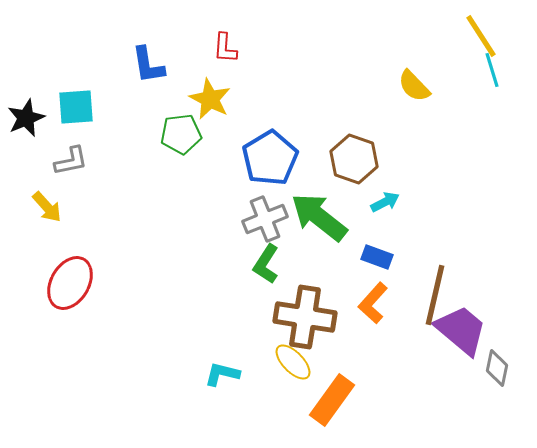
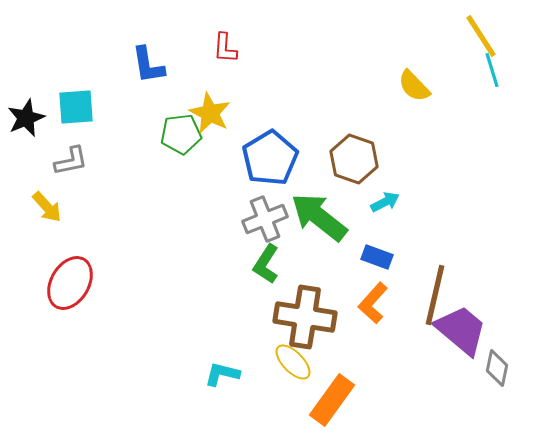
yellow star: moved 14 px down
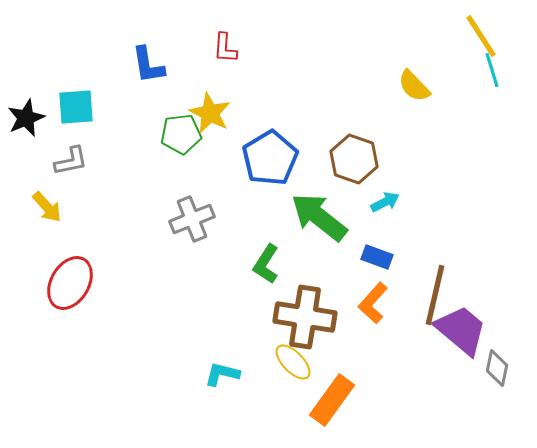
gray cross: moved 73 px left
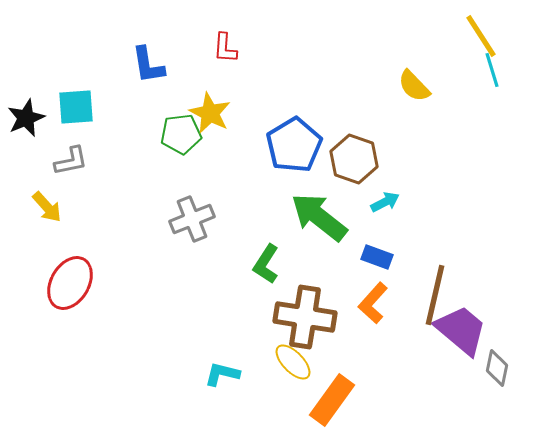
blue pentagon: moved 24 px right, 13 px up
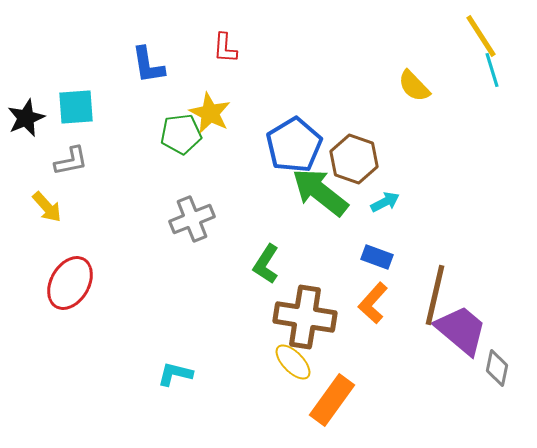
green arrow: moved 1 px right, 25 px up
cyan L-shape: moved 47 px left
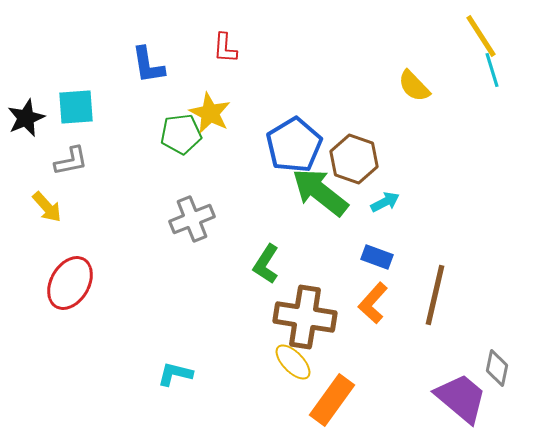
purple trapezoid: moved 68 px down
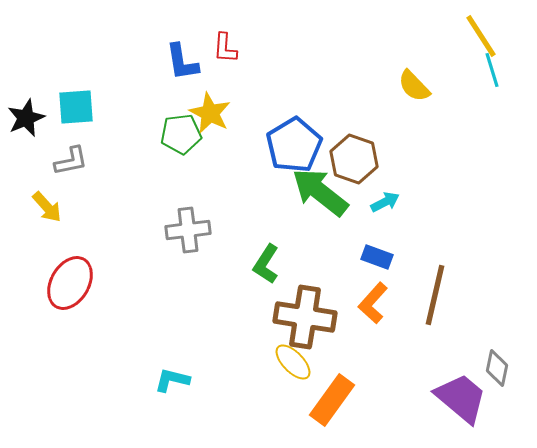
blue L-shape: moved 34 px right, 3 px up
gray cross: moved 4 px left, 11 px down; rotated 15 degrees clockwise
cyan L-shape: moved 3 px left, 6 px down
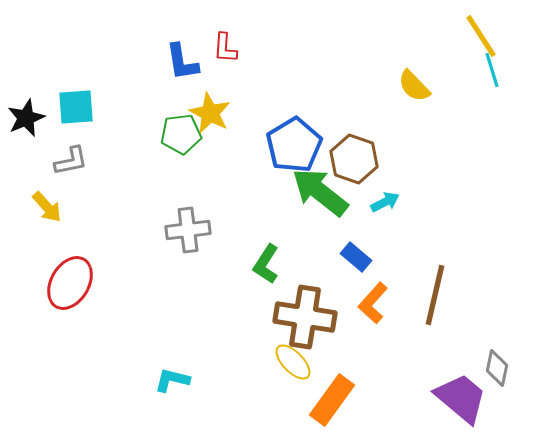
blue rectangle: moved 21 px left; rotated 20 degrees clockwise
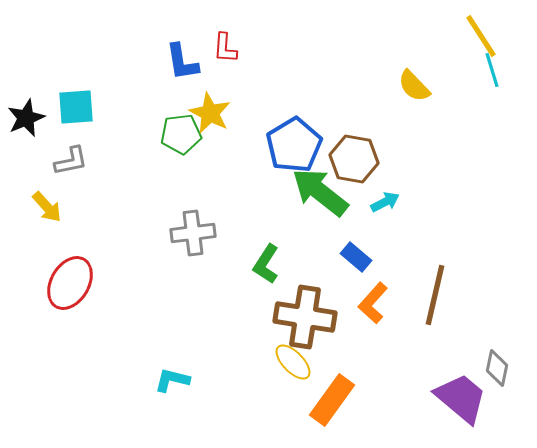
brown hexagon: rotated 9 degrees counterclockwise
gray cross: moved 5 px right, 3 px down
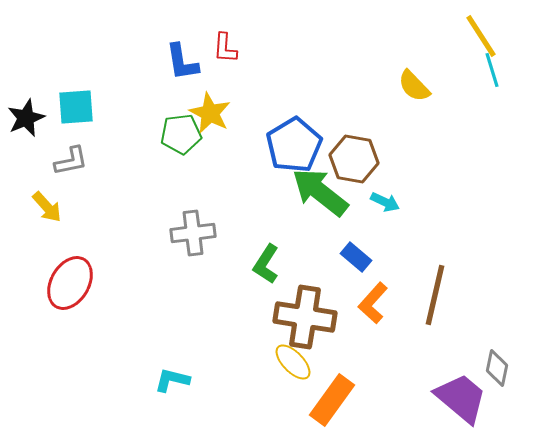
cyan arrow: rotated 52 degrees clockwise
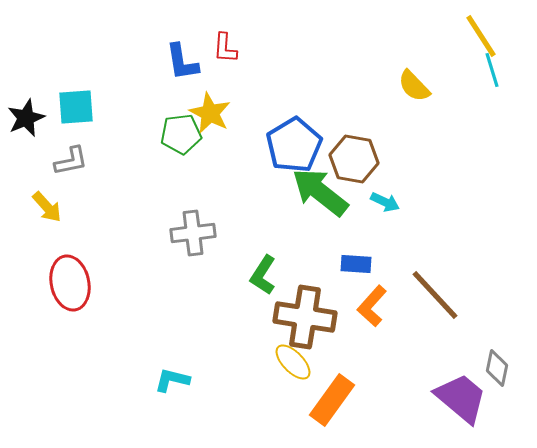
blue rectangle: moved 7 px down; rotated 36 degrees counterclockwise
green L-shape: moved 3 px left, 11 px down
red ellipse: rotated 42 degrees counterclockwise
brown line: rotated 56 degrees counterclockwise
orange L-shape: moved 1 px left, 3 px down
